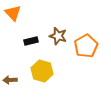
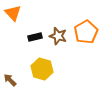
black rectangle: moved 4 px right, 4 px up
orange pentagon: moved 14 px up
yellow hexagon: moved 2 px up
brown arrow: rotated 48 degrees clockwise
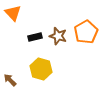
yellow hexagon: moved 1 px left
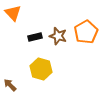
brown arrow: moved 5 px down
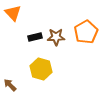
brown star: moved 2 px left, 1 px down; rotated 18 degrees counterclockwise
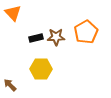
black rectangle: moved 1 px right, 1 px down
yellow hexagon: rotated 15 degrees counterclockwise
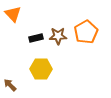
orange triangle: moved 1 px down
brown star: moved 2 px right, 1 px up
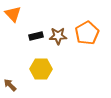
orange pentagon: moved 1 px right, 1 px down
black rectangle: moved 2 px up
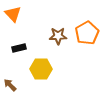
black rectangle: moved 17 px left, 12 px down
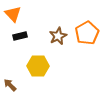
brown star: rotated 24 degrees counterclockwise
black rectangle: moved 1 px right, 12 px up
yellow hexagon: moved 3 px left, 3 px up
